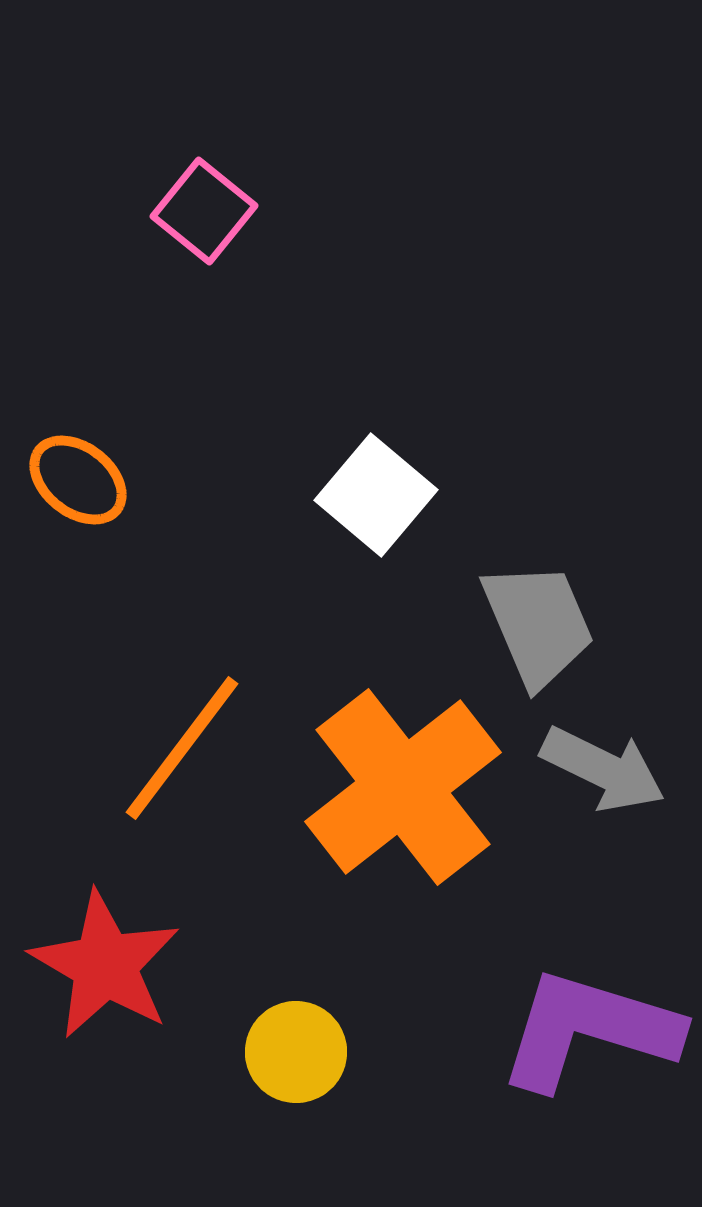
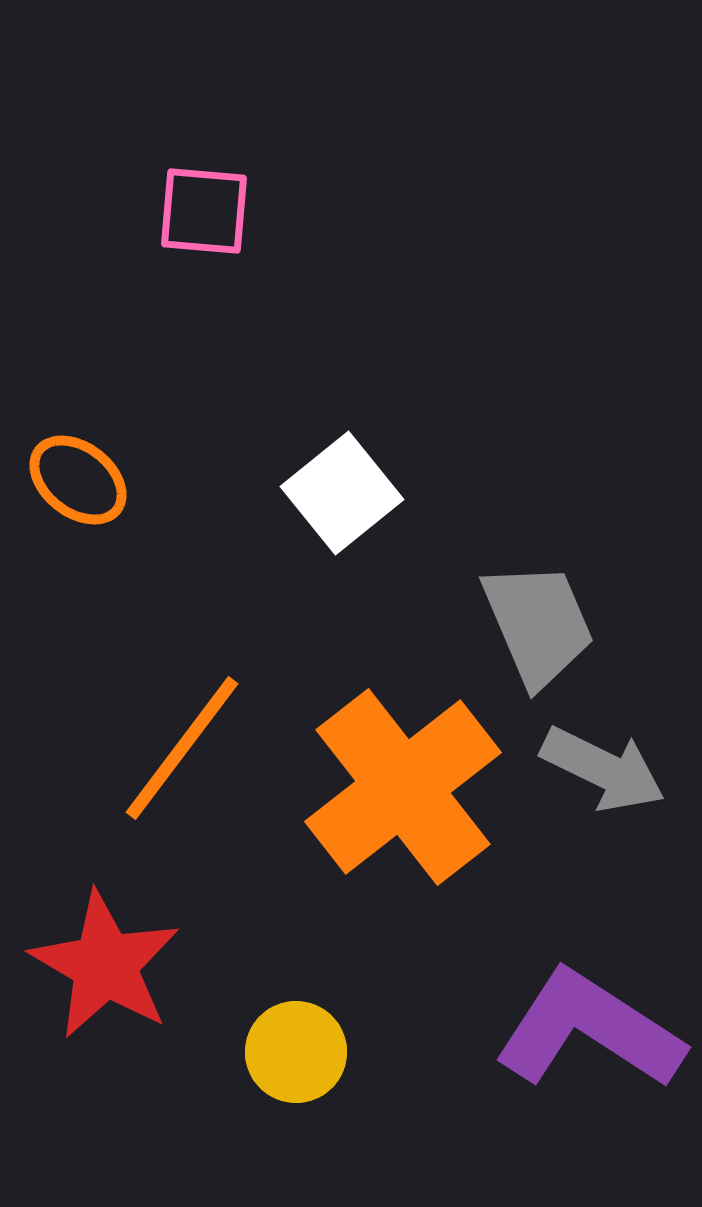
pink square: rotated 34 degrees counterclockwise
white square: moved 34 px left, 2 px up; rotated 11 degrees clockwise
purple L-shape: rotated 16 degrees clockwise
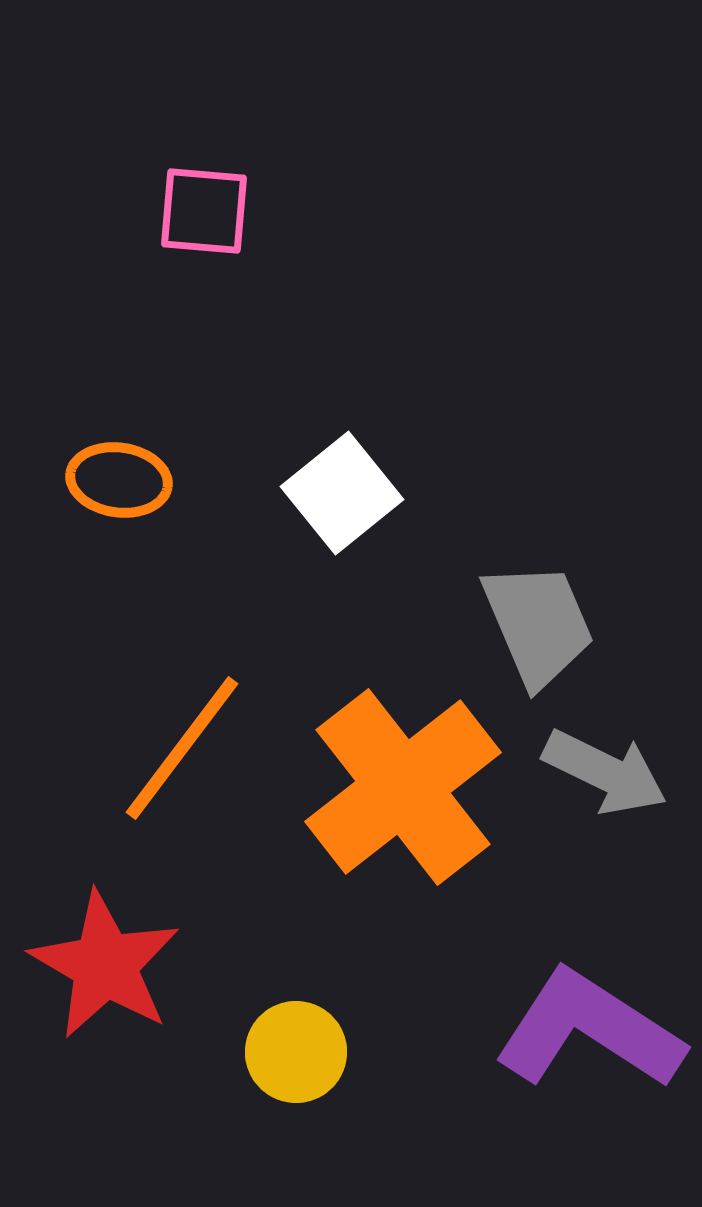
orange ellipse: moved 41 px right; rotated 30 degrees counterclockwise
gray arrow: moved 2 px right, 3 px down
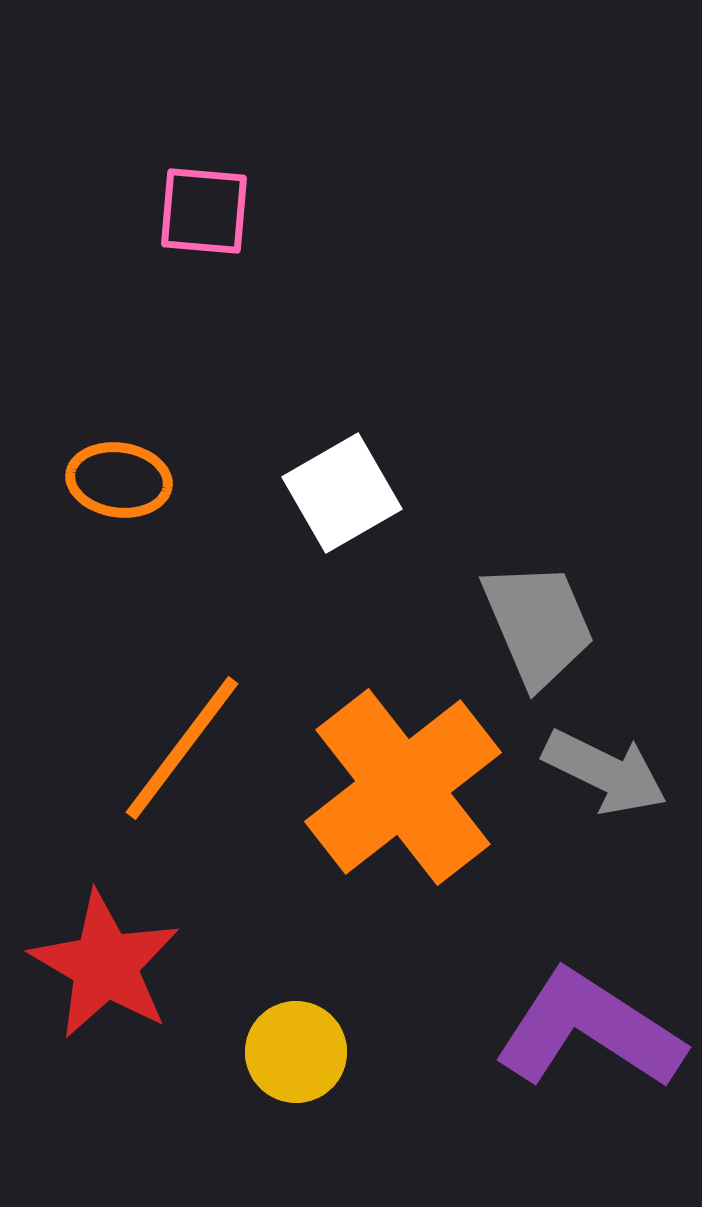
white square: rotated 9 degrees clockwise
